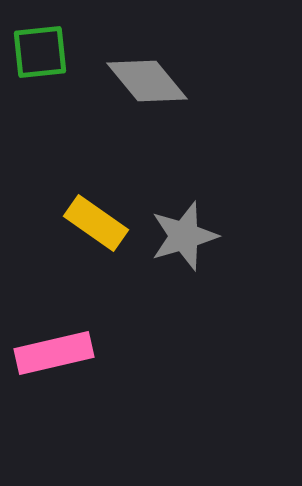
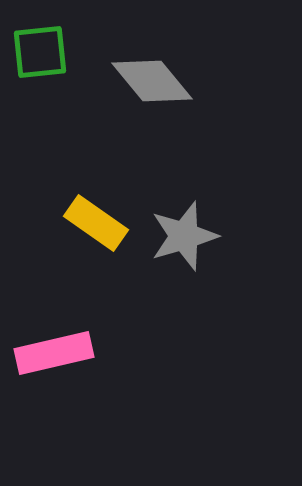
gray diamond: moved 5 px right
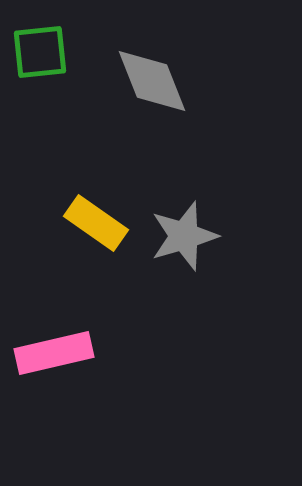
gray diamond: rotated 18 degrees clockwise
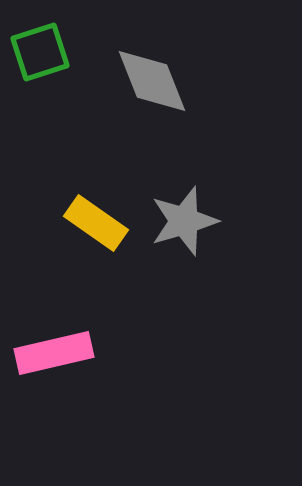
green square: rotated 12 degrees counterclockwise
gray star: moved 15 px up
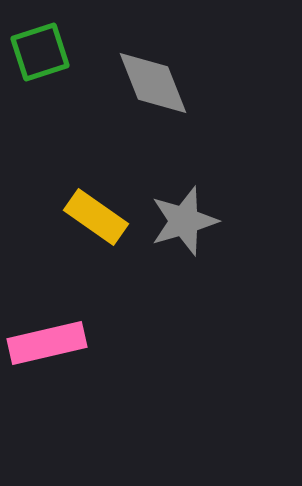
gray diamond: moved 1 px right, 2 px down
yellow rectangle: moved 6 px up
pink rectangle: moved 7 px left, 10 px up
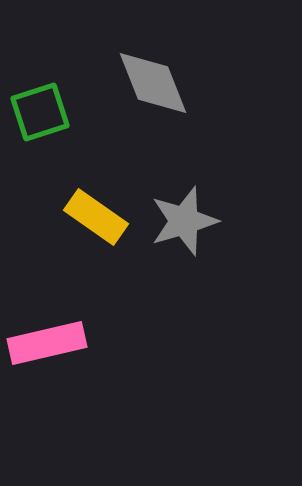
green square: moved 60 px down
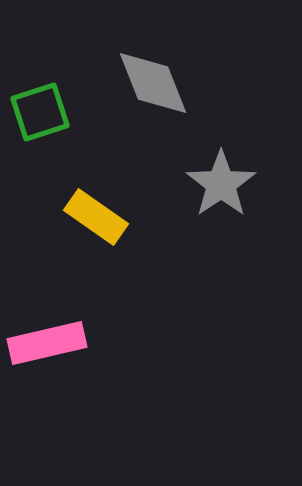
gray star: moved 37 px right, 37 px up; rotated 18 degrees counterclockwise
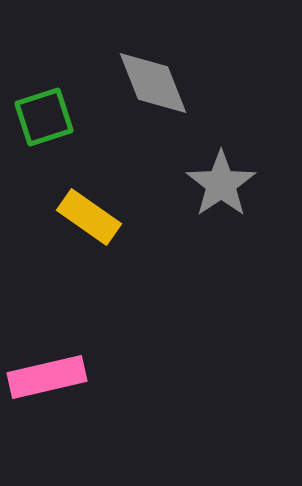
green square: moved 4 px right, 5 px down
yellow rectangle: moved 7 px left
pink rectangle: moved 34 px down
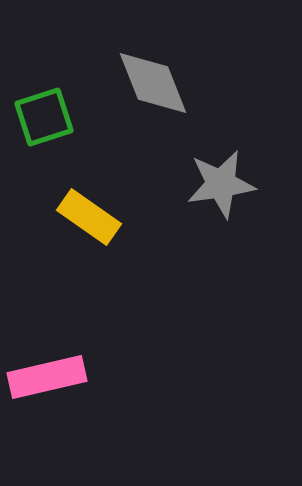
gray star: rotated 26 degrees clockwise
